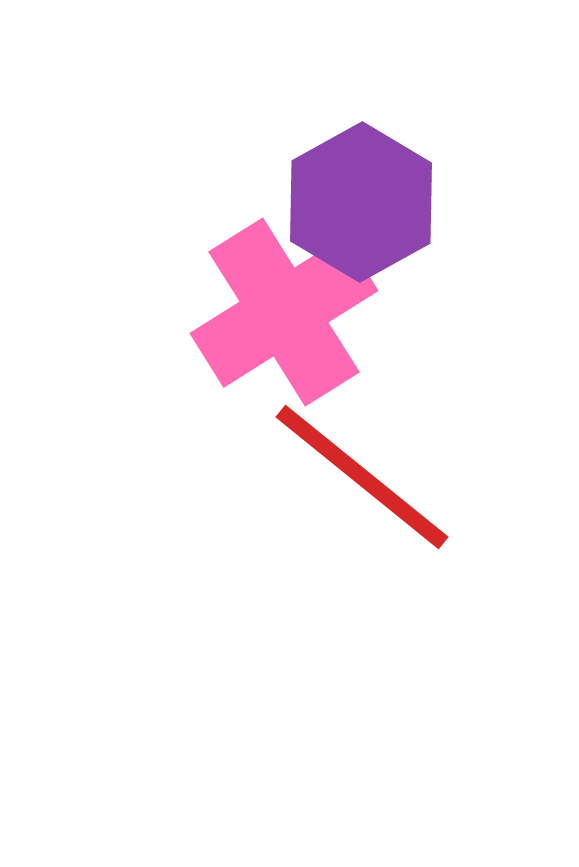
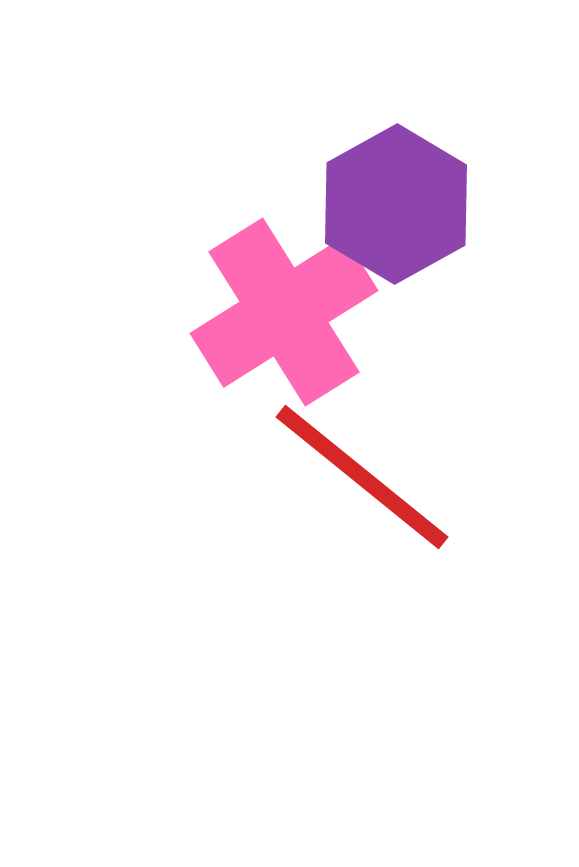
purple hexagon: moved 35 px right, 2 px down
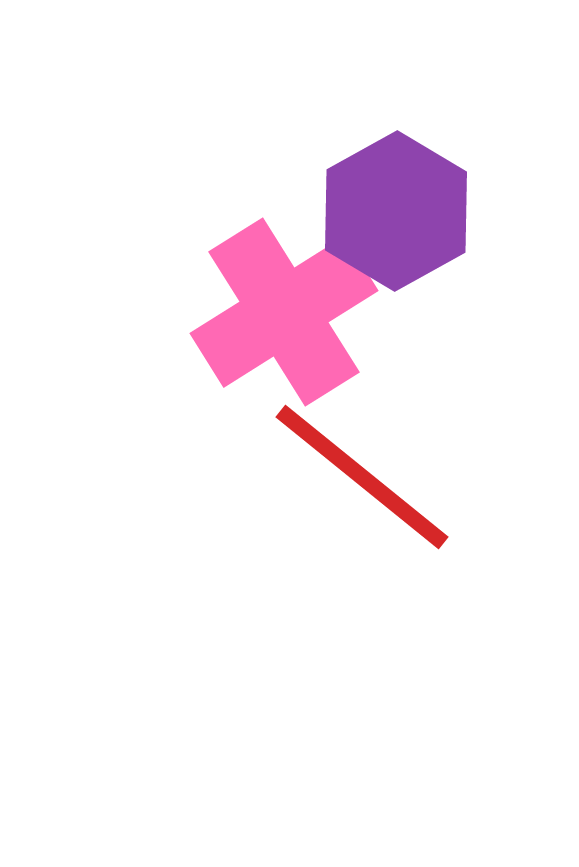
purple hexagon: moved 7 px down
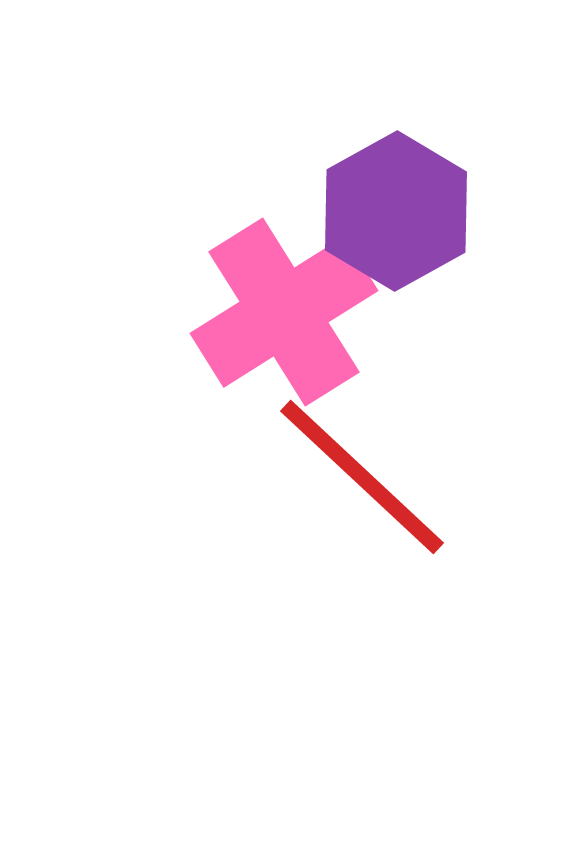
red line: rotated 4 degrees clockwise
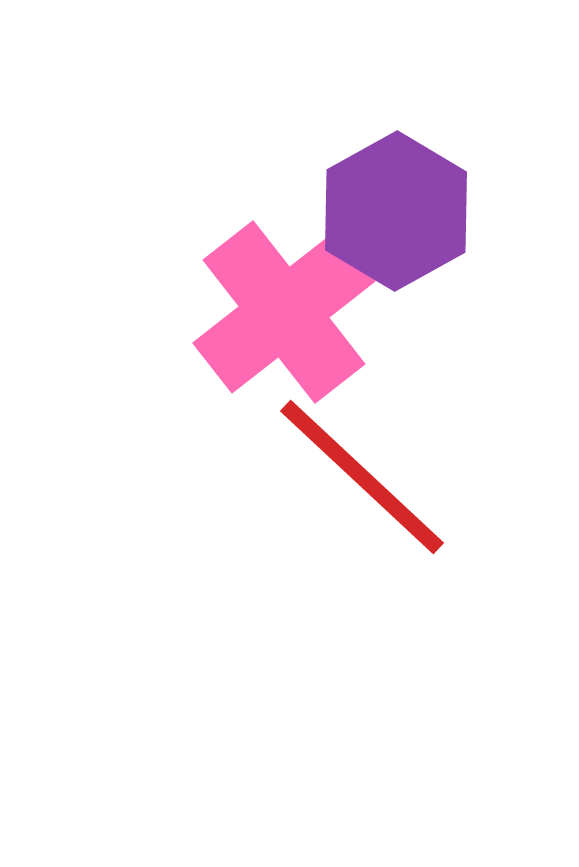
pink cross: rotated 6 degrees counterclockwise
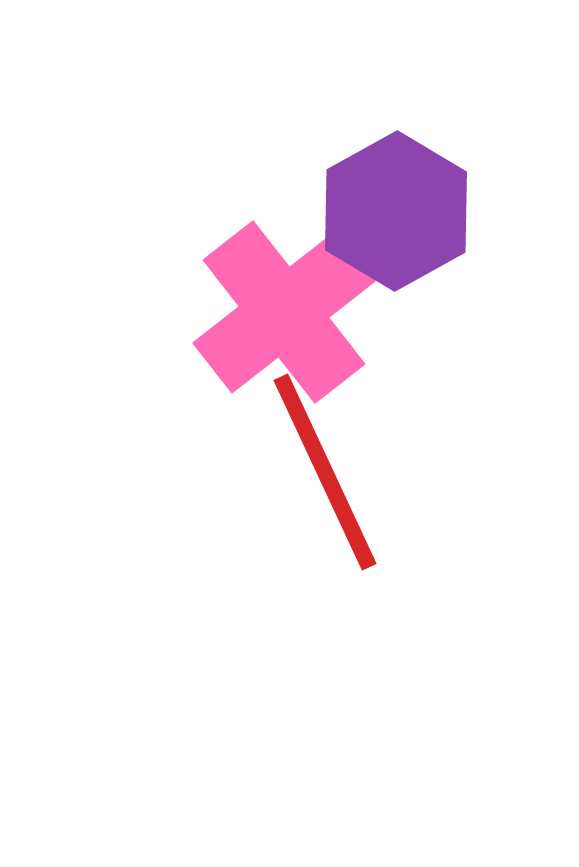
red line: moved 37 px left, 5 px up; rotated 22 degrees clockwise
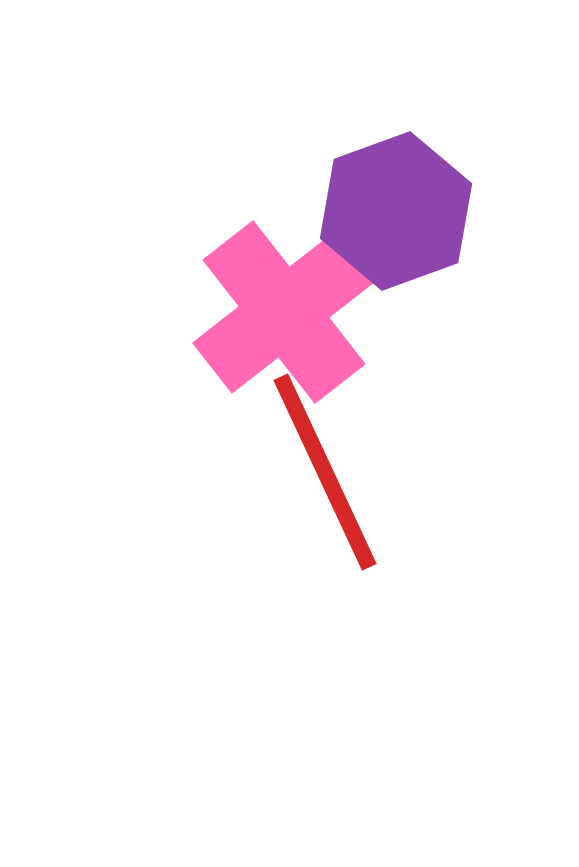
purple hexagon: rotated 9 degrees clockwise
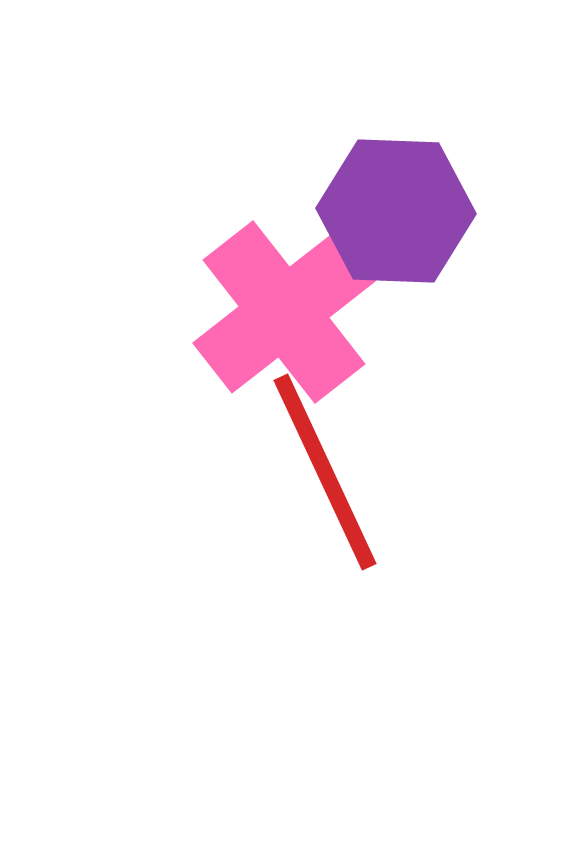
purple hexagon: rotated 22 degrees clockwise
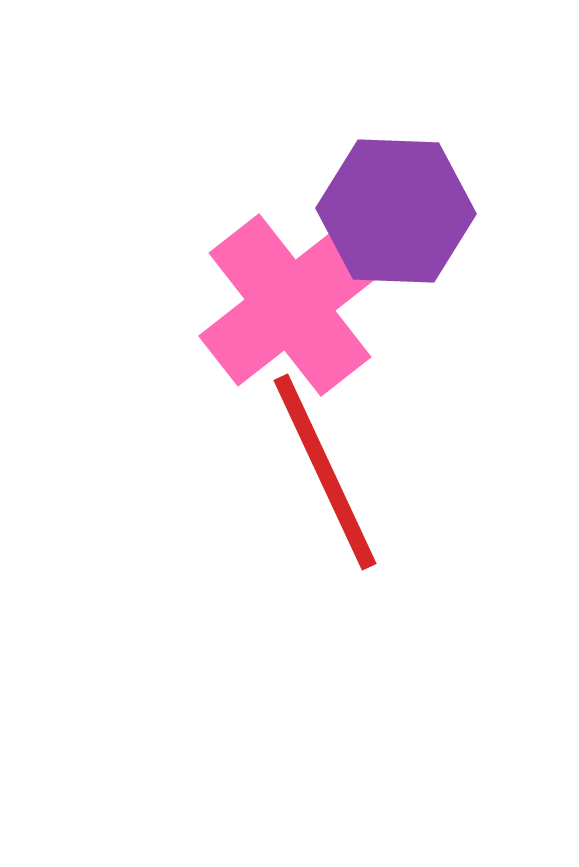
pink cross: moved 6 px right, 7 px up
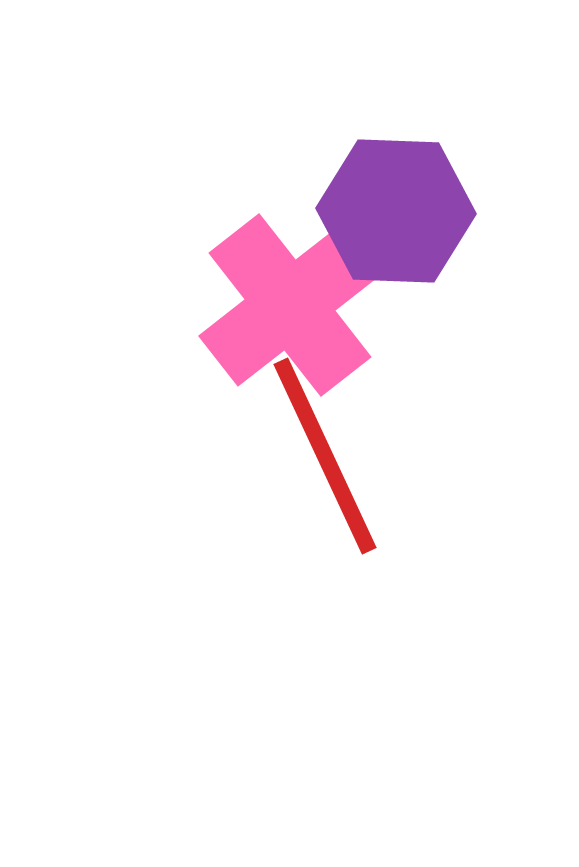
red line: moved 16 px up
